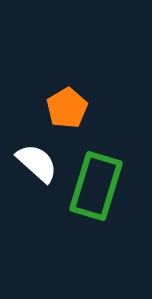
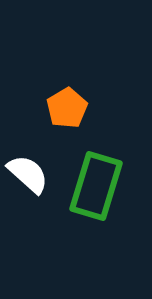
white semicircle: moved 9 px left, 11 px down
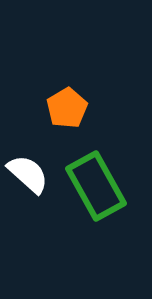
green rectangle: rotated 46 degrees counterclockwise
